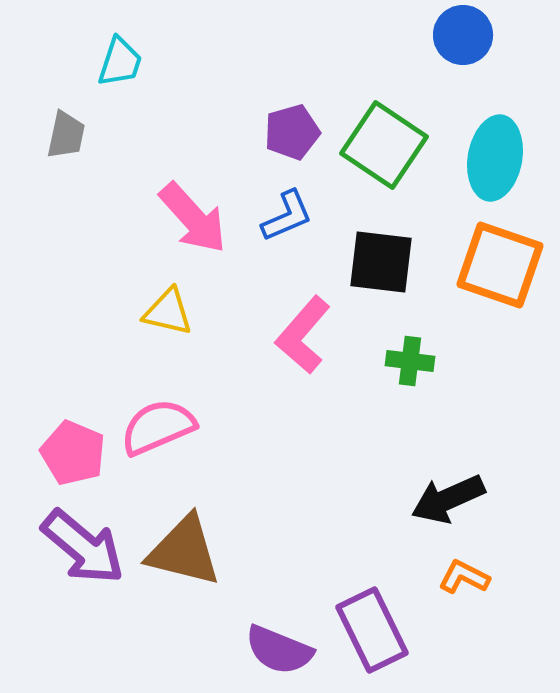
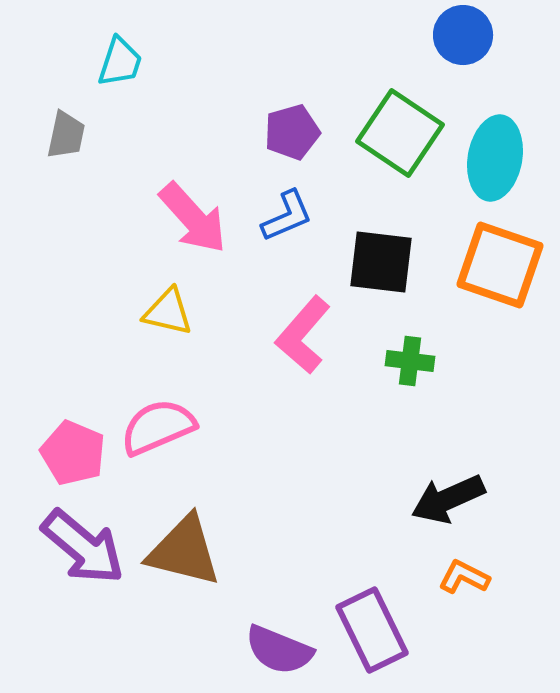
green square: moved 16 px right, 12 px up
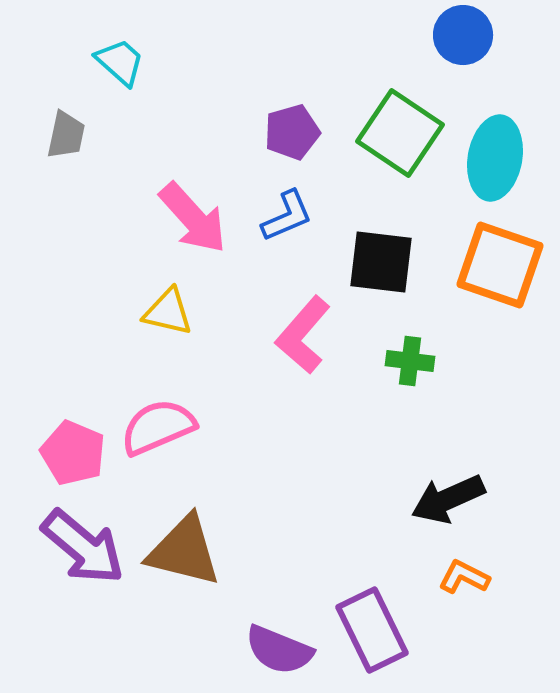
cyan trapezoid: rotated 66 degrees counterclockwise
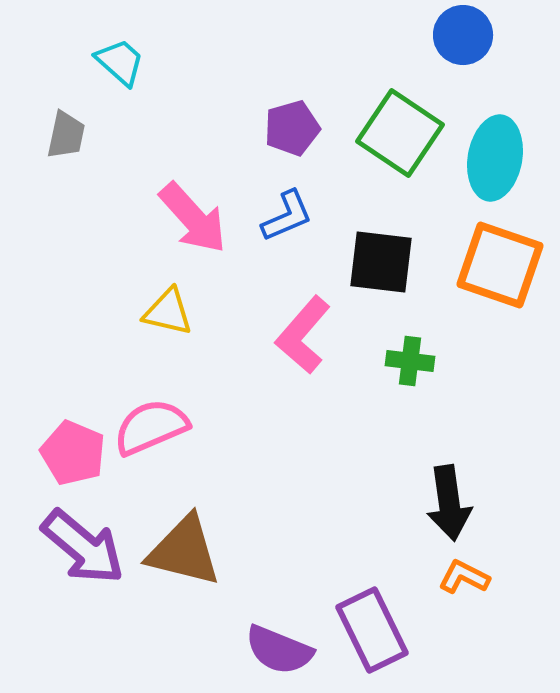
purple pentagon: moved 4 px up
pink semicircle: moved 7 px left
black arrow: moved 1 px right, 4 px down; rotated 74 degrees counterclockwise
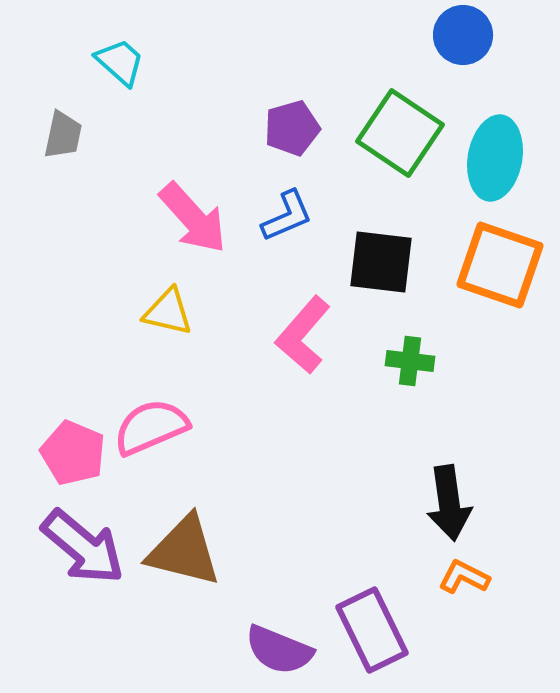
gray trapezoid: moved 3 px left
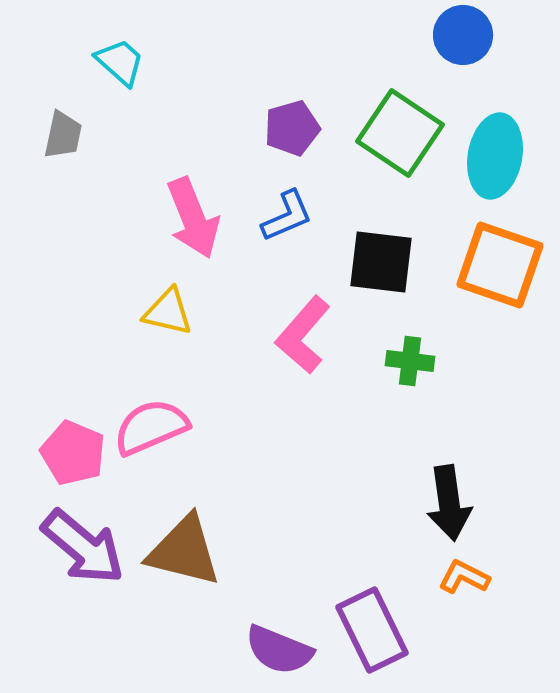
cyan ellipse: moved 2 px up
pink arrow: rotated 20 degrees clockwise
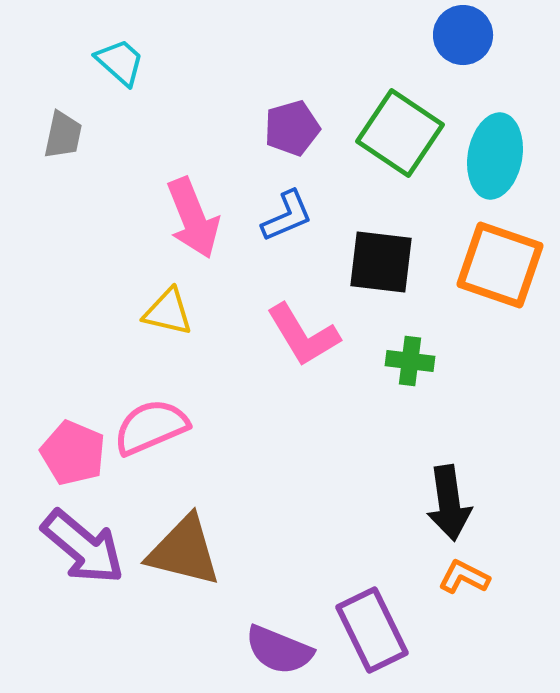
pink L-shape: rotated 72 degrees counterclockwise
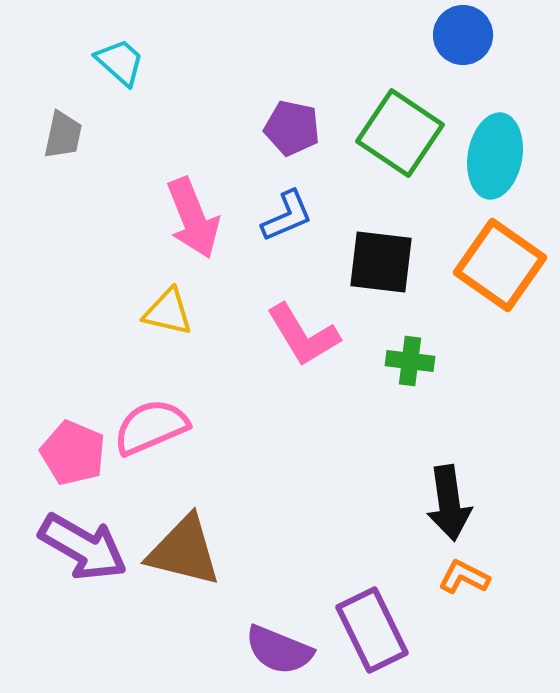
purple pentagon: rotated 28 degrees clockwise
orange square: rotated 16 degrees clockwise
purple arrow: rotated 10 degrees counterclockwise
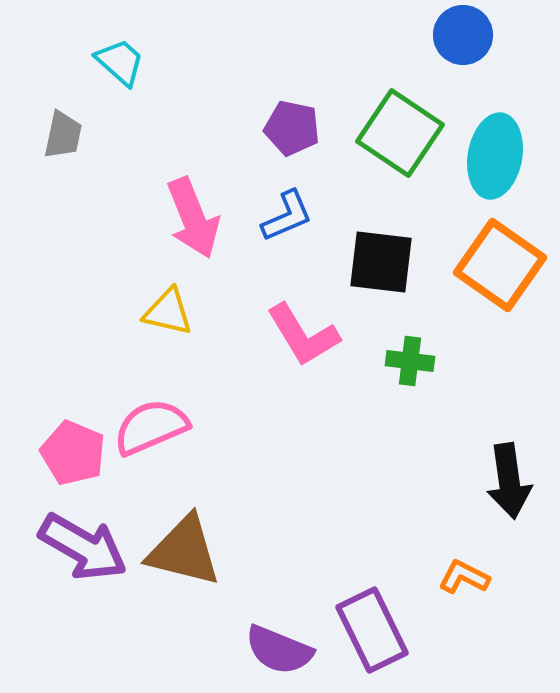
black arrow: moved 60 px right, 22 px up
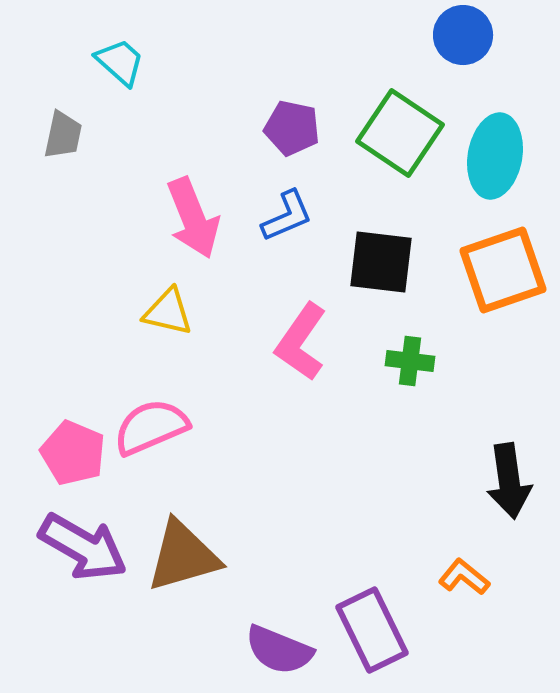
orange square: moved 3 px right, 5 px down; rotated 36 degrees clockwise
pink L-shape: moved 2 px left, 7 px down; rotated 66 degrees clockwise
brown triangle: moved 1 px left, 5 px down; rotated 30 degrees counterclockwise
orange L-shape: rotated 12 degrees clockwise
